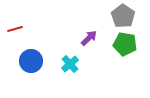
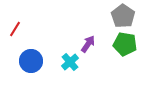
red line: rotated 42 degrees counterclockwise
purple arrow: moved 1 px left, 6 px down; rotated 12 degrees counterclockwise
cyan cross: moved 2 px up
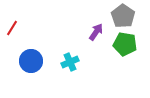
red line: moved 3 px left, 1 px up
purple arrow: moved 8 px right, 12 px up
cyan cross: rotated 18 degrees clockwise
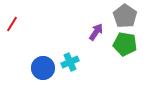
gray pentagon: moved 2 px right
red line: moved 4 px up
blue circle: moved 12 px right, 7 px down
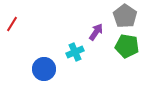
green pentagon: moved 2 px right, 2 px down
cyan cross: moved 5 px right, 10 px up
blue circle: moved 1 px right, 1 px down
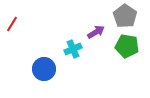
purple arrow: rotated 24 degrees clockwise
cyan cross: moved 2 px left, 3 px up
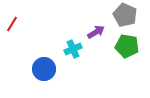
gray pentagon: moved 1 px up; rotated 10 degrees counterclockwise
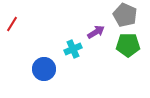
green pentagon: moved 1 px right, 1 px up; rotated 10 degrees counterclockwise
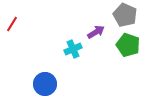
green pentagon: rotated 20 degrees clockwise
blue circle: moved 1 px right, 15 px down
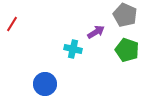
green pentagon: moved 1 px left, 5 px down
cyan cross: rotated 36 degrees clockwise
